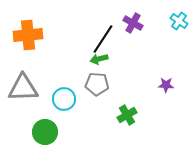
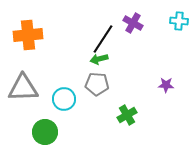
cyan cross: rotated 30 degrees counterclockwise
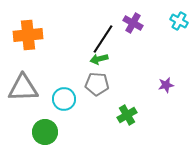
cyan cross: rotated 24 degrees clockwise
purple star: rotated 14 degrees counterclockwise
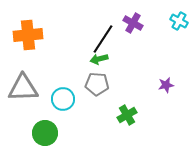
cyan circle: moved 1 px left
green circle: moved 1 px down
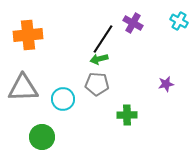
purple star: moved 1 px up
green cross: rotated 30 degrees clockwise
green circle: moved 3 px left, 4 px down
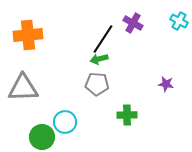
purple star: rotated 21 degrees clockwise
cyan circle: moved 2 px right, 23 px down
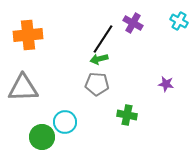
green cross: rotated 12 degrees clockwise
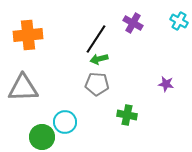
black line: moved 7 px left
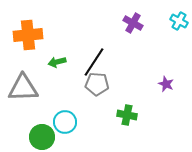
black line: moved 2 px left, 23 px down
green arrow: moved 42 px left, 3 px down
purple star: rotated 14 degrees clockwise
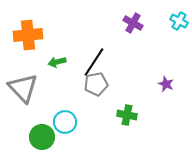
gray pentagon: moved 1 px left; rotated 15 degrees counterclockwise
gray triangle: rotated 48 degrees clockwise
